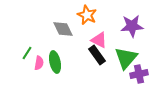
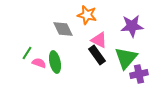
orange star: rotated 12 degrees counterclockwise
pink semicircle: rotated 80 degrees counterclockwise
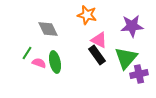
gray diamond: moved 15 px left
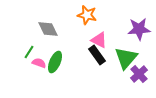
purple star: moved 7 px right, 3 px down
green line: moved 2 px right, 1 px up
green ellipse: rotated 35 degrees clockwise
purple cross: rotated 30 degrees counterclockwise
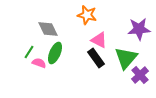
black rectangle: moved 1 px left, 3 px down
green ellipse: moved 9 px up
purple cross: moved 1 px right, 1 px down
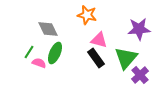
pink triangle: rotated 12 degrees counterclockwise
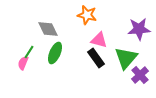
pink semicircle: moved 16 px left; rotated 88 degrees counterclockwise
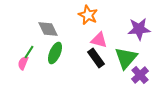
orange star: moved 1 px right; rotated 12 degrees clockwise
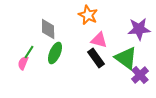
gray diamond: rotated 25 degrees clockwise
green triangle: rotated 35 degrees counterclockwise
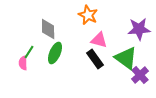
black rectangle: moved 1 px left, 1 px down
pink semicircle: rotated 24 degrees counterclockwise
